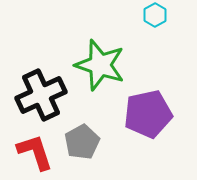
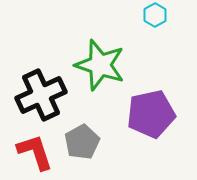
purple pentagon: moved 3 px right
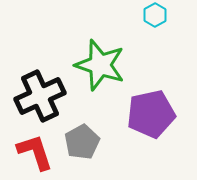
black cross: moved 1 px left, 1 px down
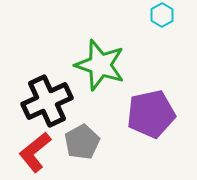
cyan hexagon: moved 7 px right
black cross: moved 7 px right, 5 px down
red L-shape: rotated 111 degrees counterclockwise
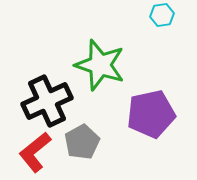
cyan hexagon: rotated 20 degrees clockwise
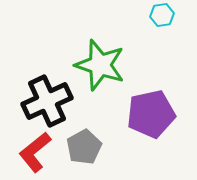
gray pentagon: moved 2 px right, 5 px down
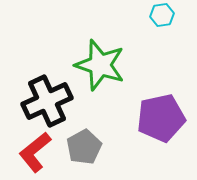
purple pentagon: moved 10 px right, 4 px down
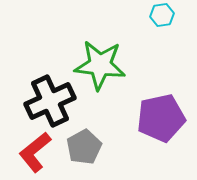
green star: rotated 12 degrees counterclockwise
black cross: moved 3 px right
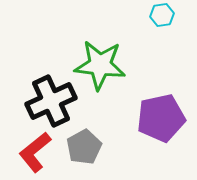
black cross: moved 1 px right
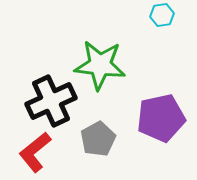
gray pentagon: moved 14 px right, 8 px up
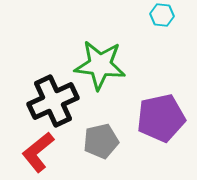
cyan hexagon: rotated 15 degrees clockwise
black cross: moved 2 px right
gray pentagon: moved 3 px right, 2 px down; rotated 16 degrees clockwise
red L-shape: moved 3 px right
